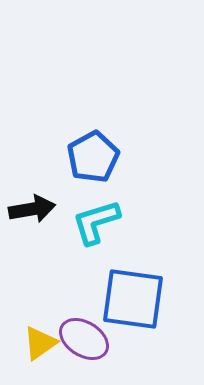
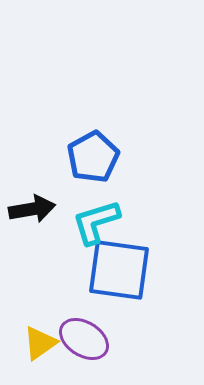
blue square: moved 14 px left, 29 px up
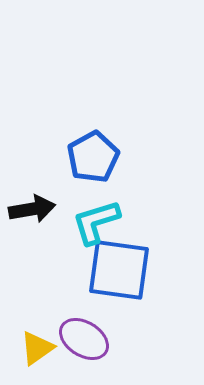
yellow triangle: moved 3 px left, 5 px down
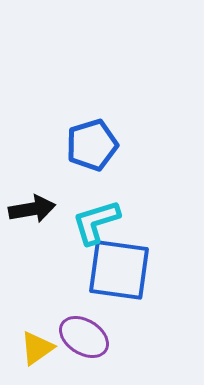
blue pentagon: moved 1 px left, 12 px up; rotated 12 degrees clockwise
purple ellipse: moved 2 px up
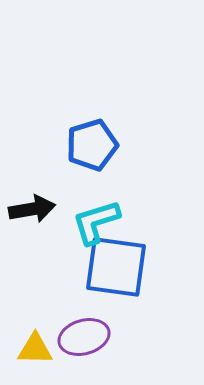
blue square: moved 3 px left, 3 px up
purple ellipse: rotated 48 degrees counterclockwise
yellow triangle: moved 2 px left, 1 px down; rotated 36 degrees clockwise
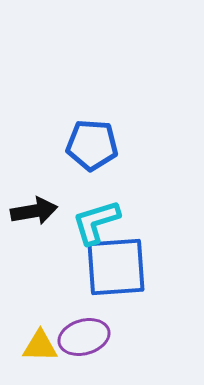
blue pentagon: rotated 21 degrees clockwise
black arrow: moved 2 px right, 2 px down
blue square: rotated 12 degrees counterclockwise
yellow triangle: moved 5 px right, 3 px up
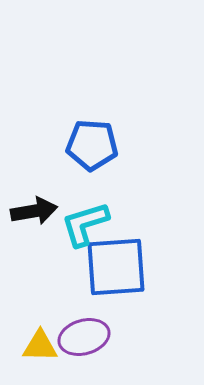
cyan L-shape: moved 11 px left, 2 px down
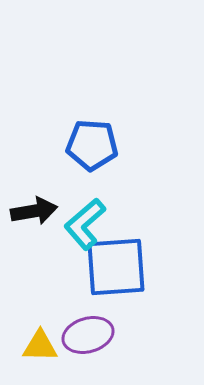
cyan L-shape: rotated 24 degrees counterclockwise
purple ellipse: moved 4 px right, 2 px up
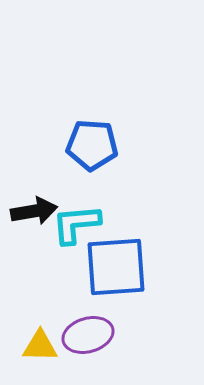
cyan L-shape: moved 9 px left; rotated 36 degrees clockwise
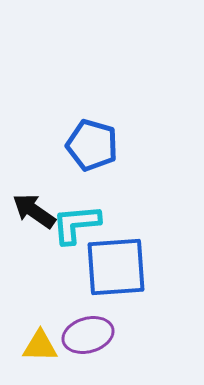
blue pentagon: rotated 12 degrees clockwise
black arrow: rotated 135 degrees counterclockwise
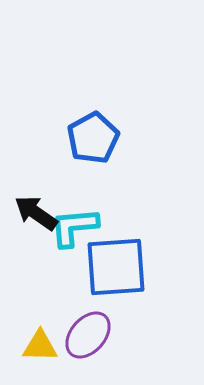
blue pentagon: moved 1 px right, 7 px up; rotated 27 degrees clockwise
black arrow: moved 2 px right, 2 px down
cyan L-shape: moved 2 px left, 3 px down
purple ellipse: rotated 33 degrees counterclockwise
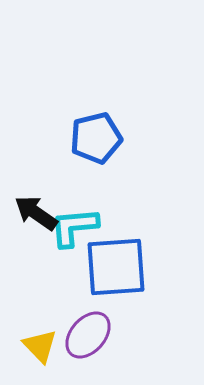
blue pentagon: moved 3 px right; rotated 15 degrees clockwise
yellow triangle: rotated 45 degrees clockwise
